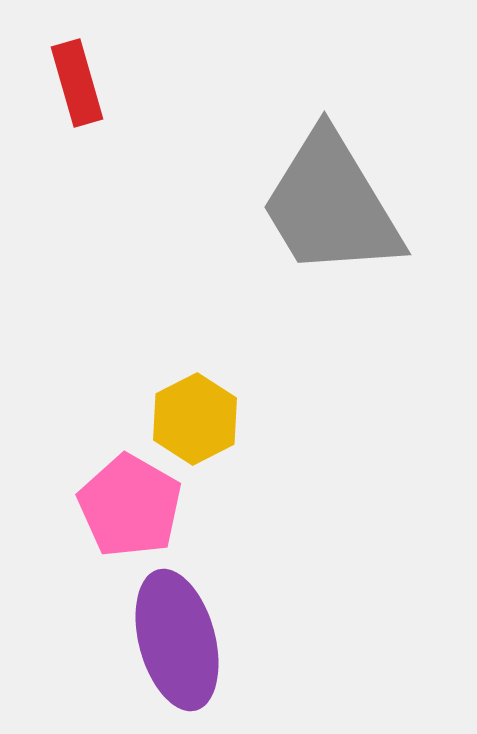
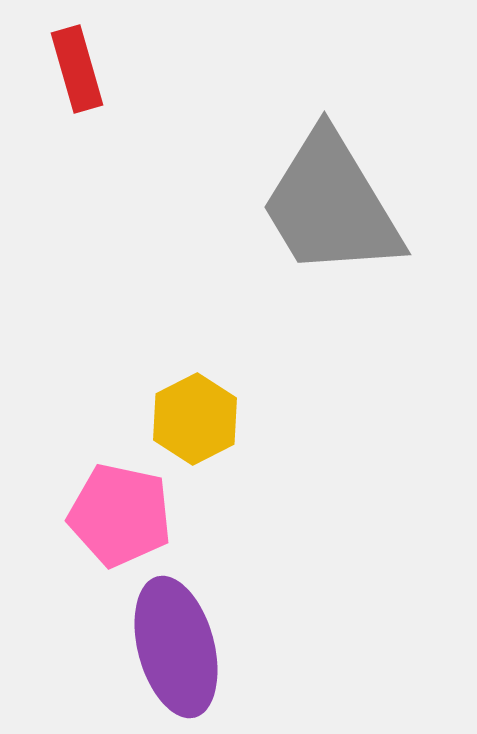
red rectangle: moved 14 px up
pink pentagon: moved 10 px left, 9 px down; rotated 18 degrees counterclockwise
purple ellipse: moved 1 px left, 7 px down
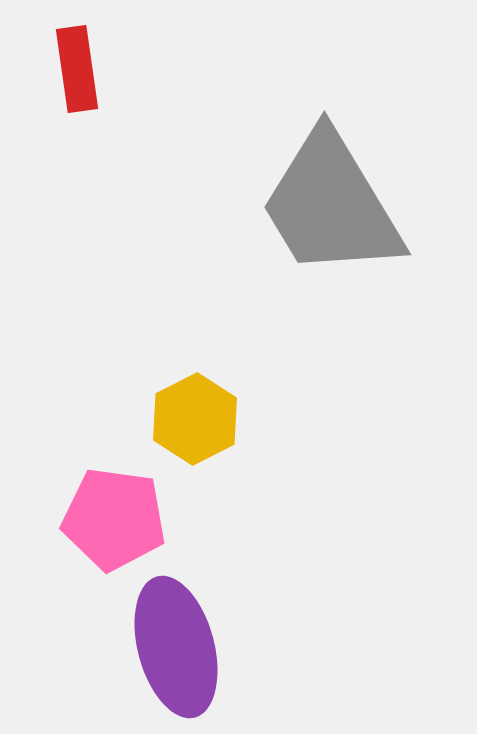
red rectangle: rotated 8 degrees clockwise
pink pentagon: moved 6 px left, 4 px down; rotated 4 degrees counterclockwise
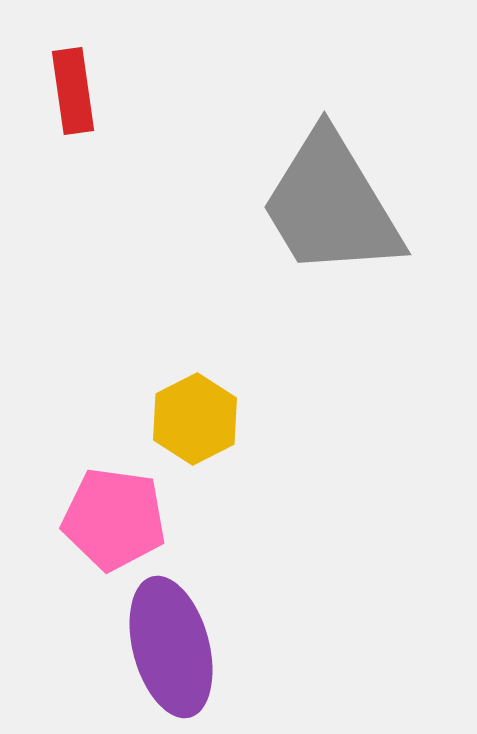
red rectangle: moved 4 px left, 22 px down
purple ellipse: moved 5 px left
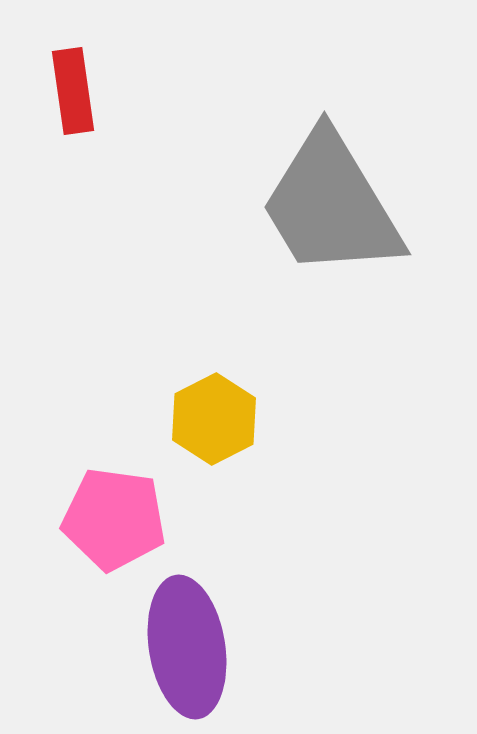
yellow hexagon: moved 19 px right
purple ellipse: moved 16 px right; rotated 6 degrees clockwise
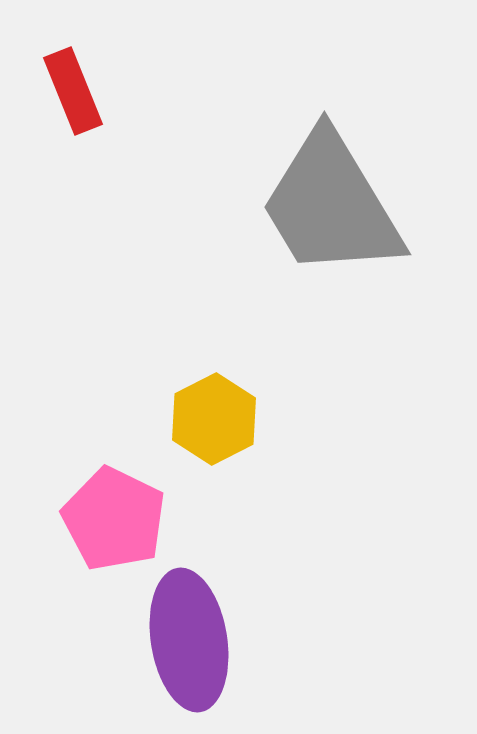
red rectangle: rotated 14 degrees counterclockwise
pink pentagon: rotated 18 degrees clockwise
purple ellipse: moved 2 px right, 7 px up
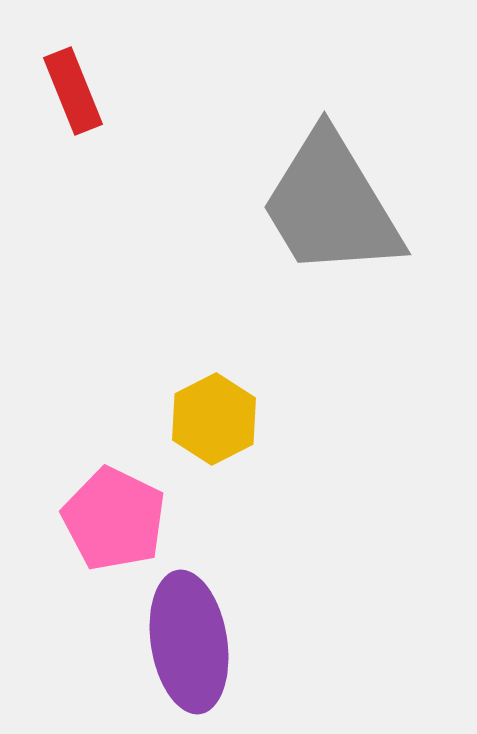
purple ellipse: moved 2 px down
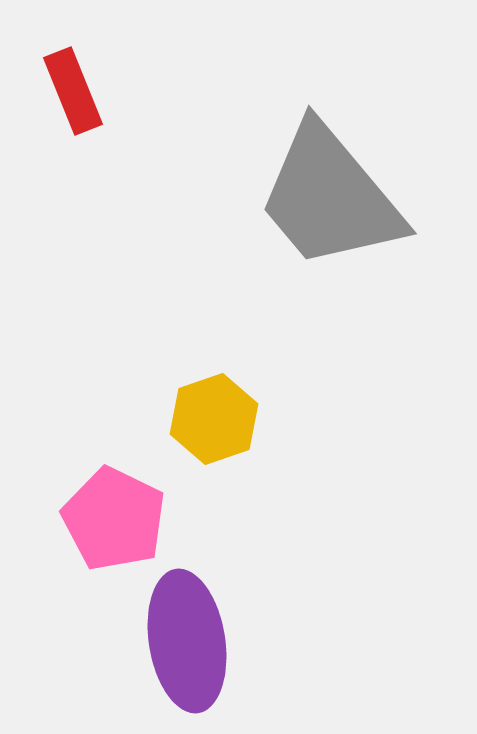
gray trapezoid: moved 1 px left, 8 px up; rotated 9 degrees counterclockwise
yellow hexagon: rotated 8 degrees clockwise
purple ellipse: moved 2 px left, 1 px up
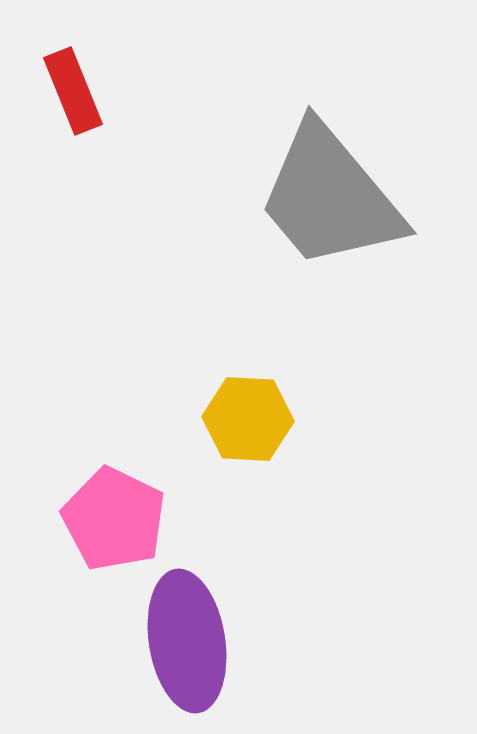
yellow hexagon: moved 34 px right; rotated 22 degrees clockwise
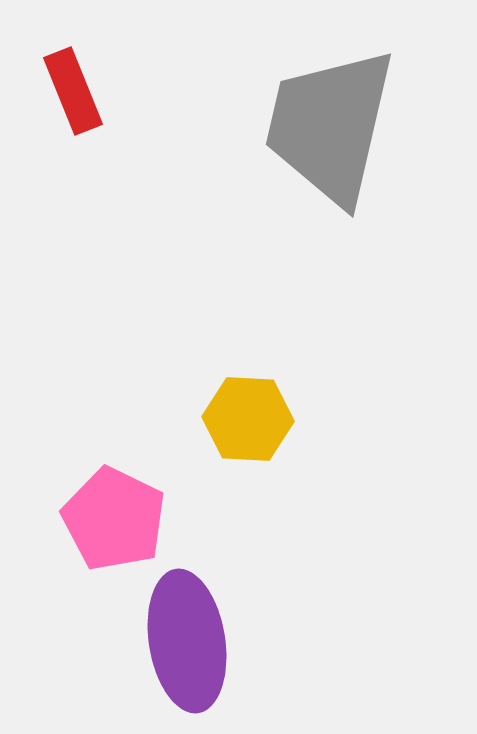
gray trapezoid: moved 71 px up; rotated 53 degrees clockwise
